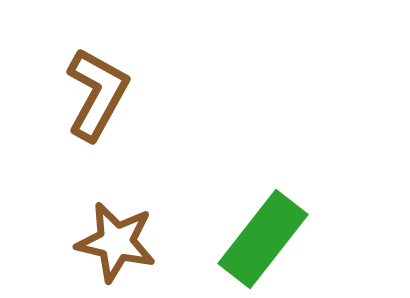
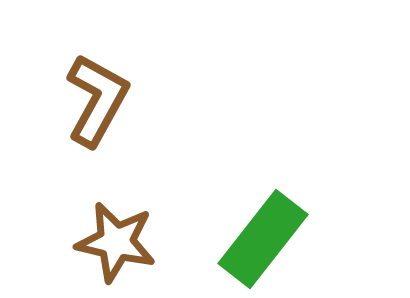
brown L-shape: moved 6 px down
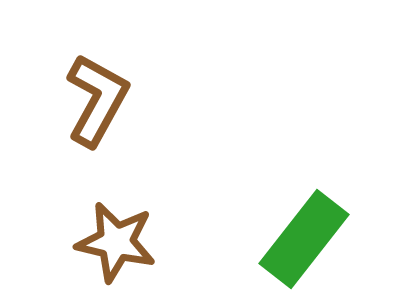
green rectangle: moved 41 px right
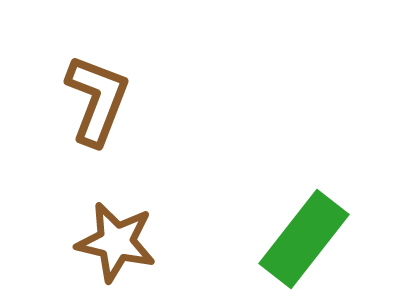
brown L-shape: rotated 8 degrees counterclockwise
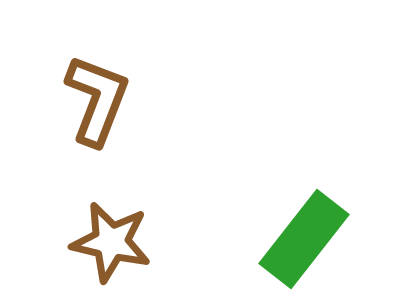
brown star: moved 5 px left
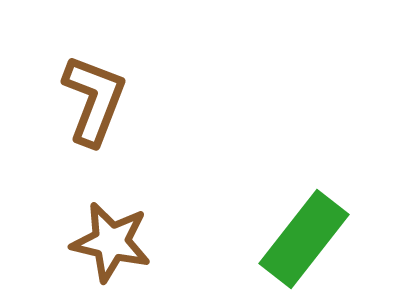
brown L-shape: moved 3 px left
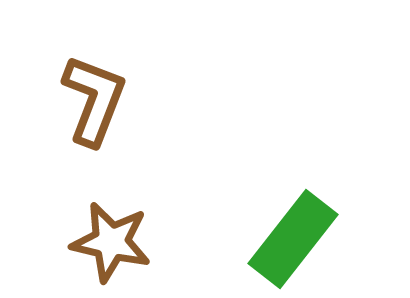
green rectangle: moved 11 px left
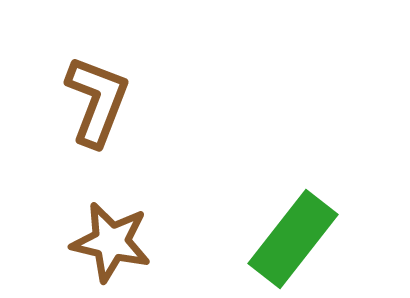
brown L-shape: moved 3 px right, 1 px down
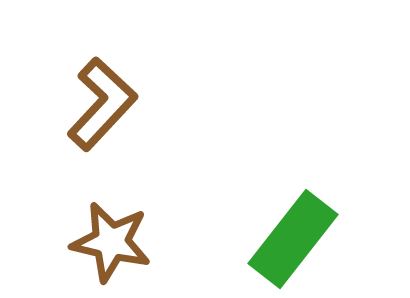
brown L-shape: moved 5 px right, 3 px down; rotated 22 degrees clockwise
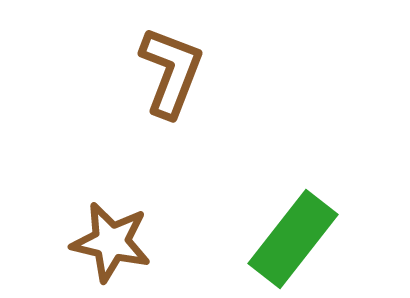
brown L-shape: moved 69 px right, 32 px up; rotated 22 degrees counterclockwise
